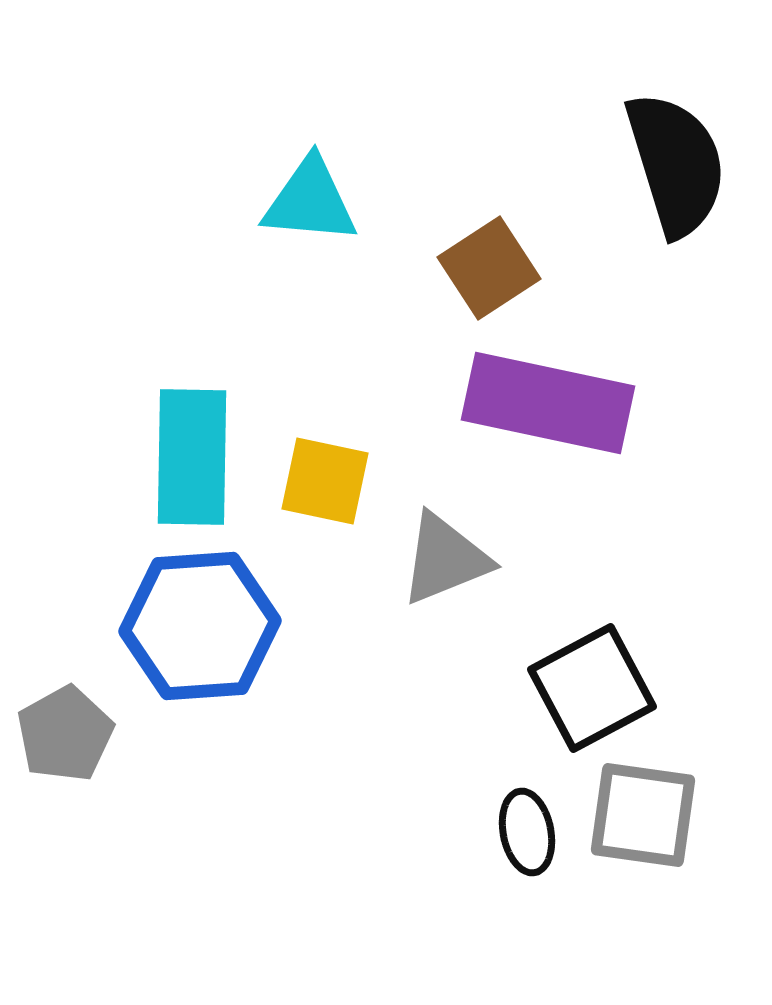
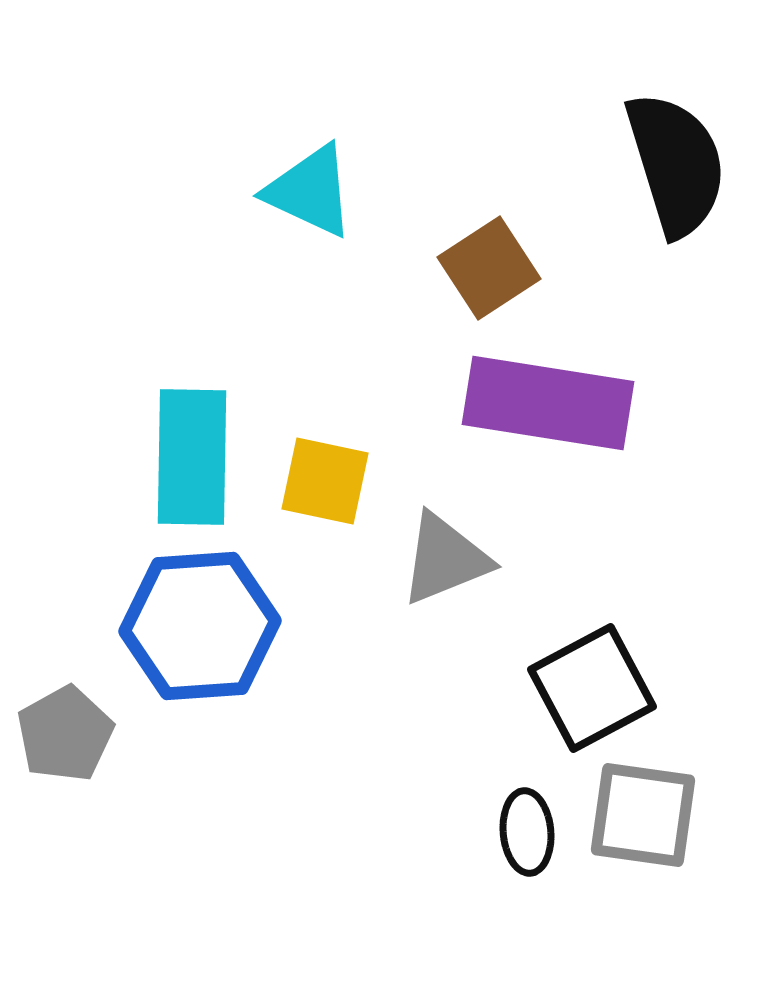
cyan triangle: moved 10 px up; rotated 20 degrees clockwise
purple rectangle: rotated 3 degrees counterclockwise
black ellipse: rotated 6 degrees clockwise
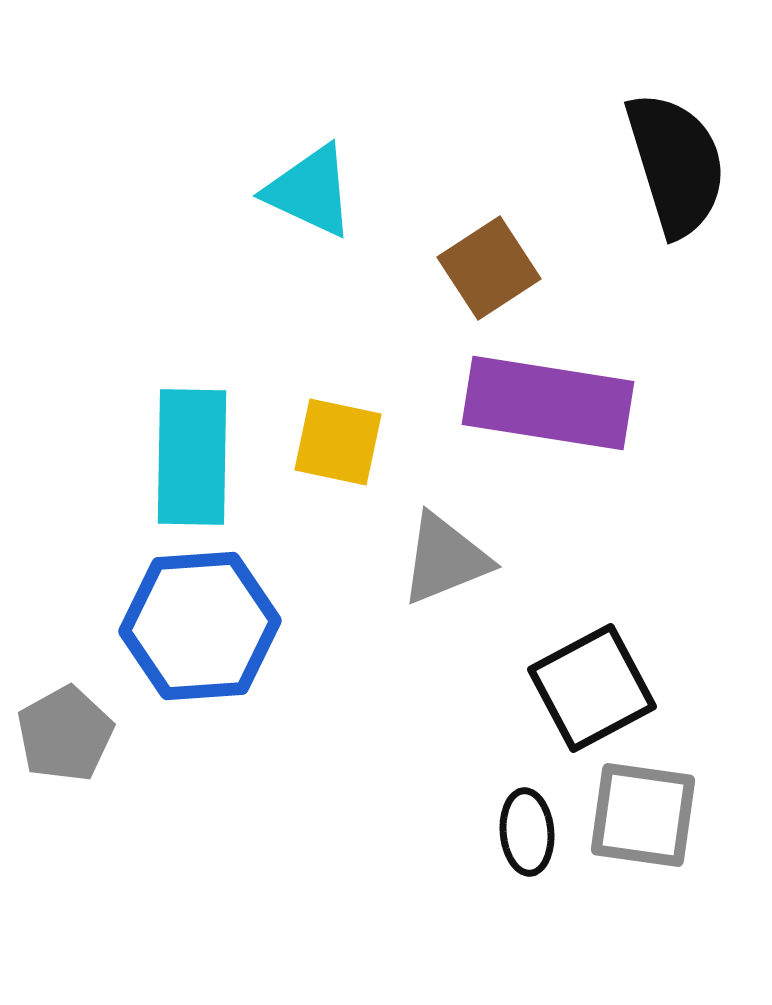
yellow square: moved 13 px right, 39 px up
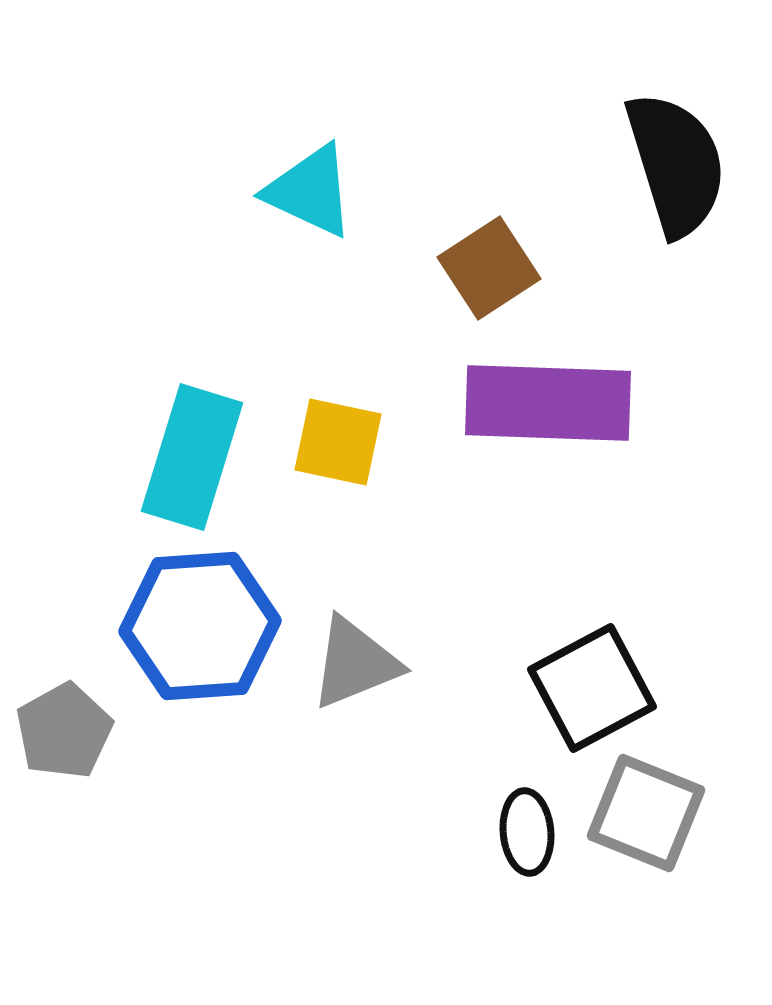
purple rectangle: rotated 7 degrees counterclockwise
cyan rectangle: rotated 16 degrees clockwise
gray triangle: moved 90 px left, 104 px down
gray pentagon: moved 1 px left, 3 px up
gray square: moved 3 px right, 2 px up; rotated 14 degrees clockwise
